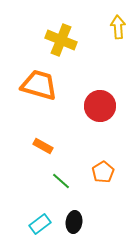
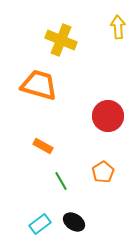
red circle: moved 8 px right, 10 px down
green line: rotated 18 degrees clockwise
black ellipse: rotated 65 degrees counterclockwise
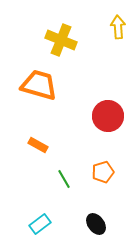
orange rectangle: moved 5 px left, 1 px up
orange pentagon: rotated 15 degrees clockwise
green line: moved 3 px right, 2 px up
black ellipse: moved 22 px right, 2 px down; rotated 20 degrees clockwise
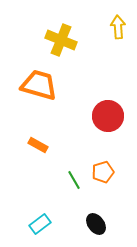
green line: moved 10 px right, 1 px down
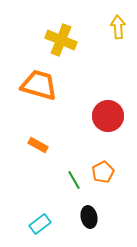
orange pentagon: rotated 10 degrees counterclockwise
black ellipse: moved 7 px left, 7 px up; rotated 25 degrees clockwise
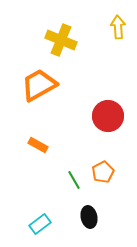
orange trapezoid: rotated 45 degrees counterclockwise
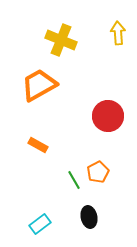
yellow arrow: moved 6 px down
orange pentagon: moved 5 px left
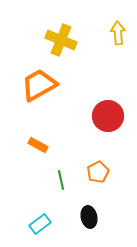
green line: moved 13 px left; rotated 18 degrees clockwise
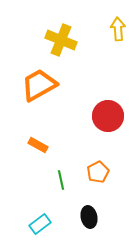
yellow arrow: moved 4 px up
